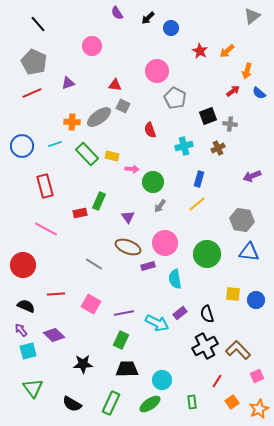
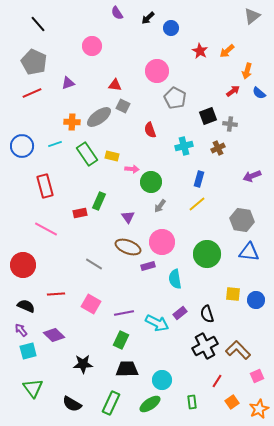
green rectangle at (87, 154): rotated 10 degrees clockwise
green circle at (153, 182): moved 2 px left
pink circle at (165, 243): moved 3 px left, 1 px up
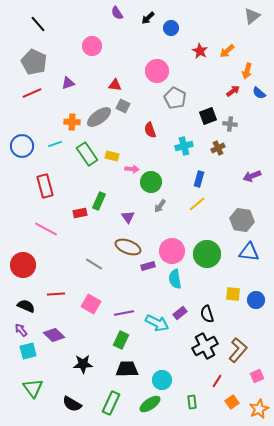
pink circle at (162, 242): moved 10 px right, 9 px down
brown L-shape at (238, 350): rotated 85 degrees clockwise
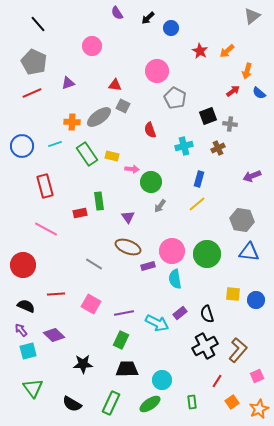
green rectangle at (99, 201): rotated 30 degrees counterclockwise
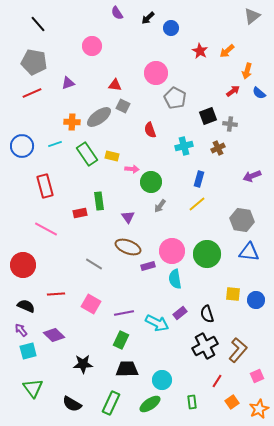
gray pentagon at (34, 62): rotated 15 degrees counterclockwise
pink circle at (157, 71): moved 1 px left, 2 px down
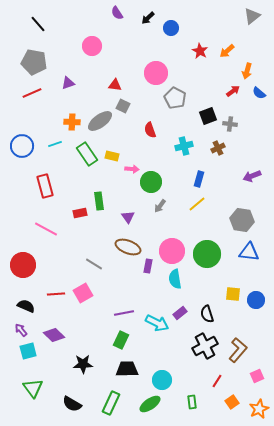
gray ellipse at (99, 117): moved 1 px right, 4 px down
purple rectangle at (148, 266): rotated 64 degrees counterclockwise
pink square at (91, 304): moved 8 px left, 11 px up; rotated 30 degrees clockwise
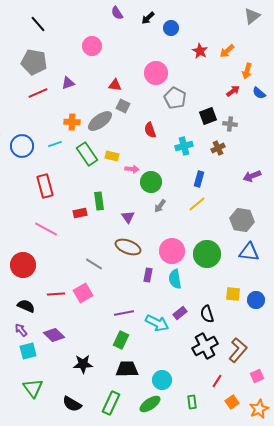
red line at (32, 93): moved 6 px right
purple rectangle at (148, 266): moved 9 px down
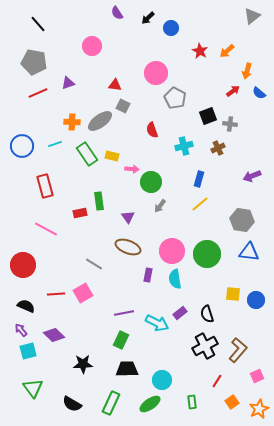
red semicircle at (150, 130): moved 2 px right
yellow line at (197, 204): moved 3 px right
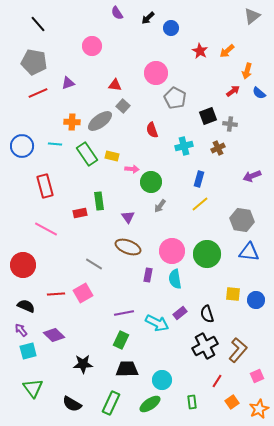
gray square at (123, 106): rotated 16 degrees clockwise
cyan line at (55, 144): rotated 24 degrees clockwise
